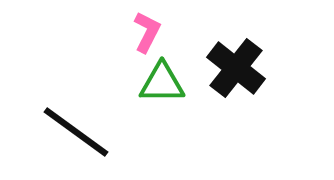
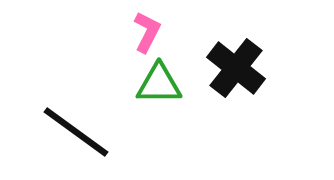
green triangle: moved 3 px left, 1 px down
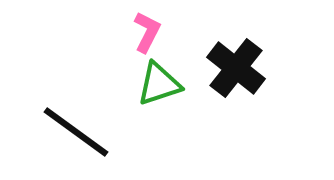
green triangle: rotated 18 degrees counterclockwise
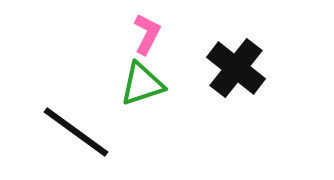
pink L-shape: moved 2 px down
green triangle: moved 17 px left
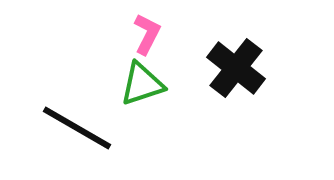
black line: moved 1 px right, 4 px up; rotated 6 degrees counterclockwise
